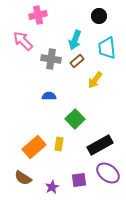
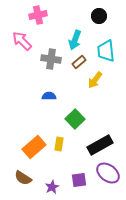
pink arrow: moved 1 px left
cyan trapezoid: moved 1 px left, 3 px down
brown rectangle: moved 2 px right, 1 px down
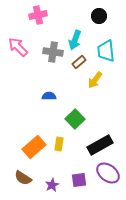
pink arrow: moved 4 px left, 6 px down
gray cross: moved 2 px right, 7 px up
purple star: moved 2 px up
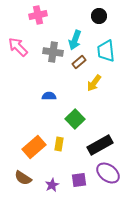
yellow arrow: moved 1 px left, 3 px down
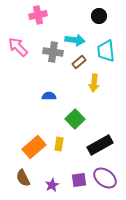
cyan arrow: rotated 102 degrees counterclockwise
yellow arrow: rotated 30 degrees counterclockwise
purple ellipse: moved 3 px left, 5 px down
brown semicircle: rotated 30 degrees clockwise
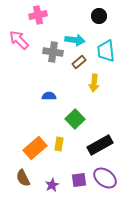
pink arrow: moved 1 px right, 7 px up
orange rectangle: moved 1 px right, 1 px down
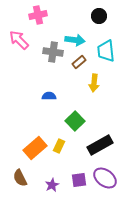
green square: moved 2 px down
yellow rectangle: moved 2 px down; rotated 16 degrees clockwise
brown semicircle: moved 3 px left
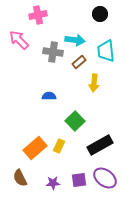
black circle: moved 1 px right, 2 px up
purple star: moved 1 px right, 2 px up; rotated 24 degrees clockwise
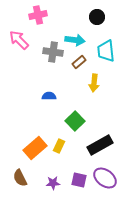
black circle: moved 3 px left, 3 px down
purple square: rotated 21 degrees clockwise
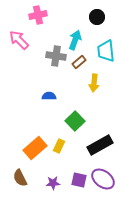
cyan arrow: rotated 78 degrees counterclockwise
gray cross: moved 3 px right, 4 px down
purple ellipse: moved 2 px left, 1 px down
